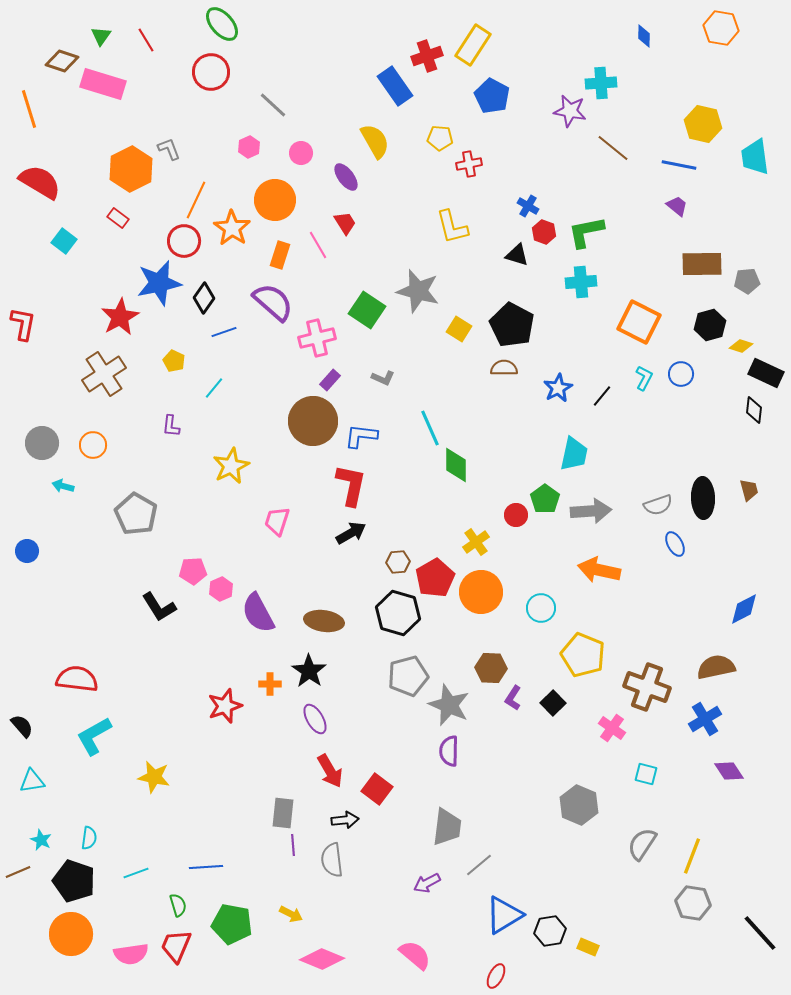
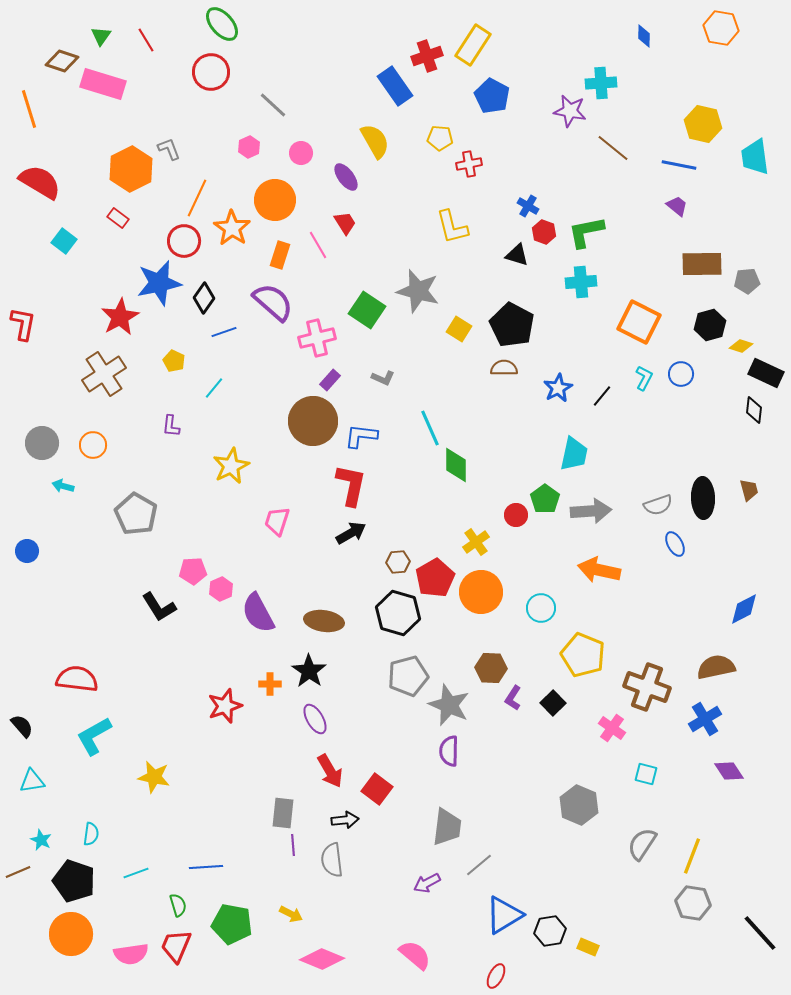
orange line at (196, 200): moved 1 px right, 2 px up
cyan semicircle at (89, 838): moved 2 px right, 4 px up
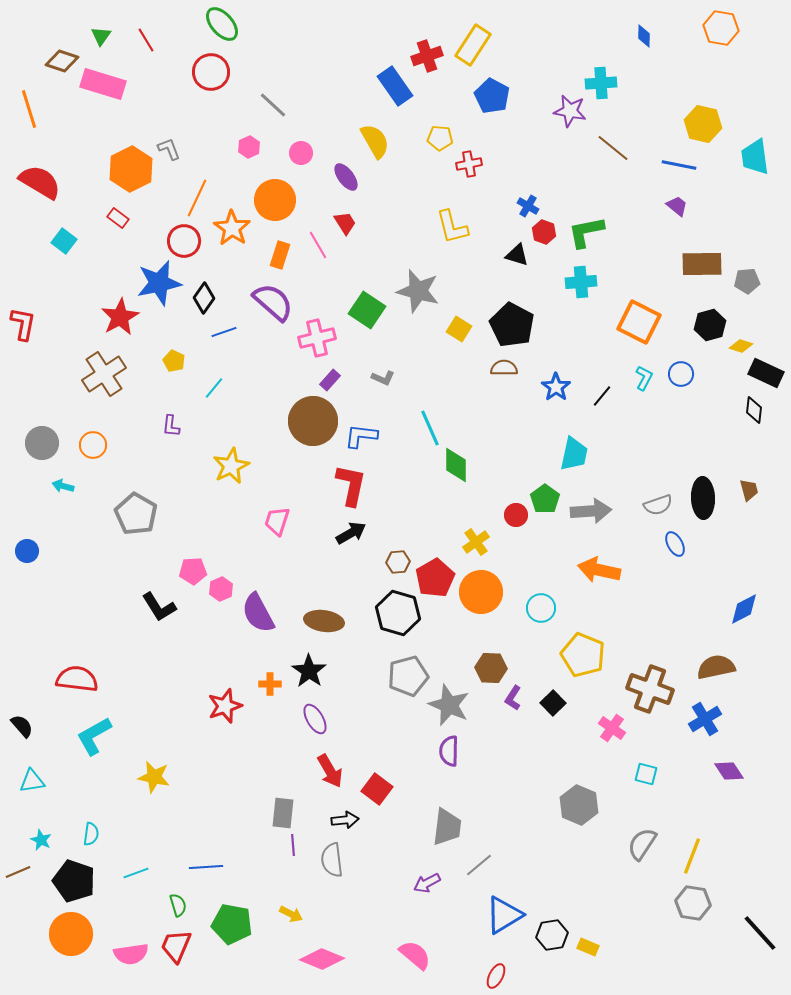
blue star at (558, 388): moved 2 px left, 1 px up; rotated 8 degrees counterclockwise
brown cross at (647, 687): moved 3 px right, 2 px down
black hexagon at (550, 931): moved 2 px right, 4 px down
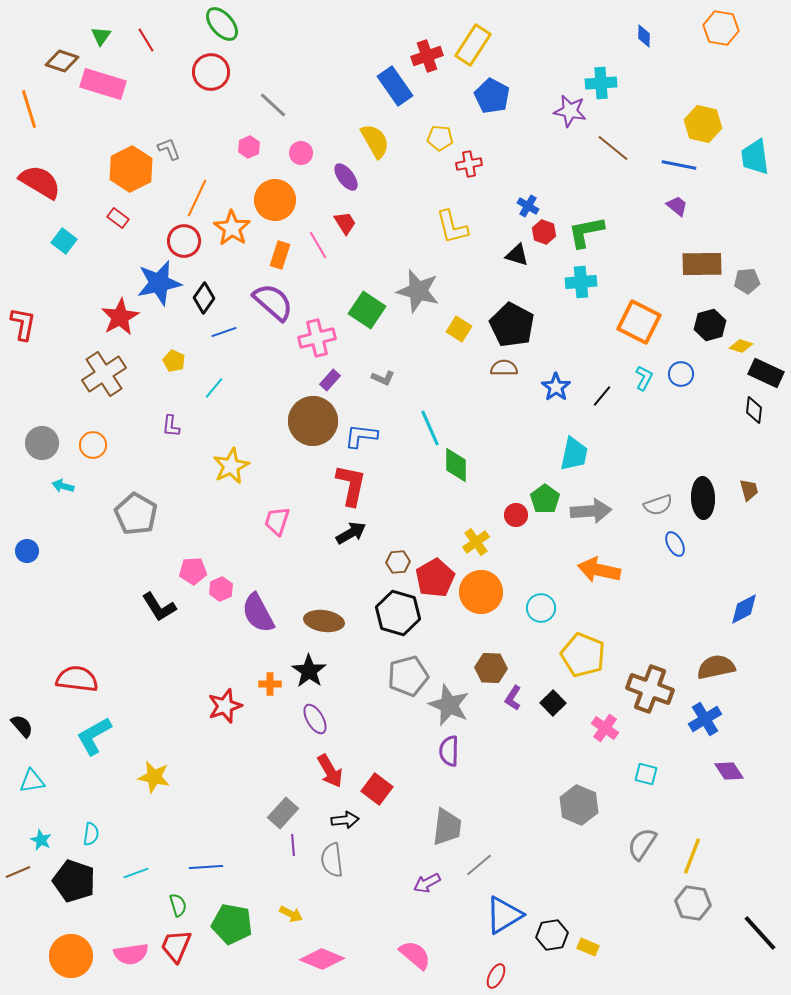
pink cross at (612, 728): moved 7 px left
gray rectangle at (283, 813): rotated 36 degrees clockwise
orange circle at (71, 934): moved 22 px down
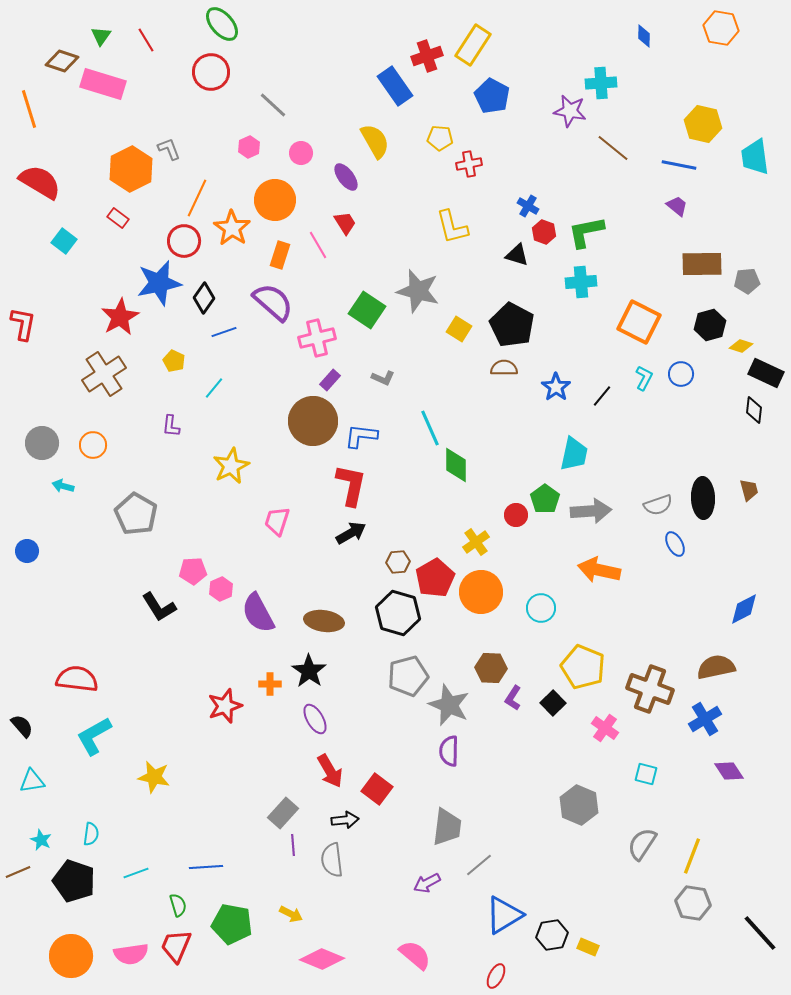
yellow pentagon at (583, 655): moved 12 px down
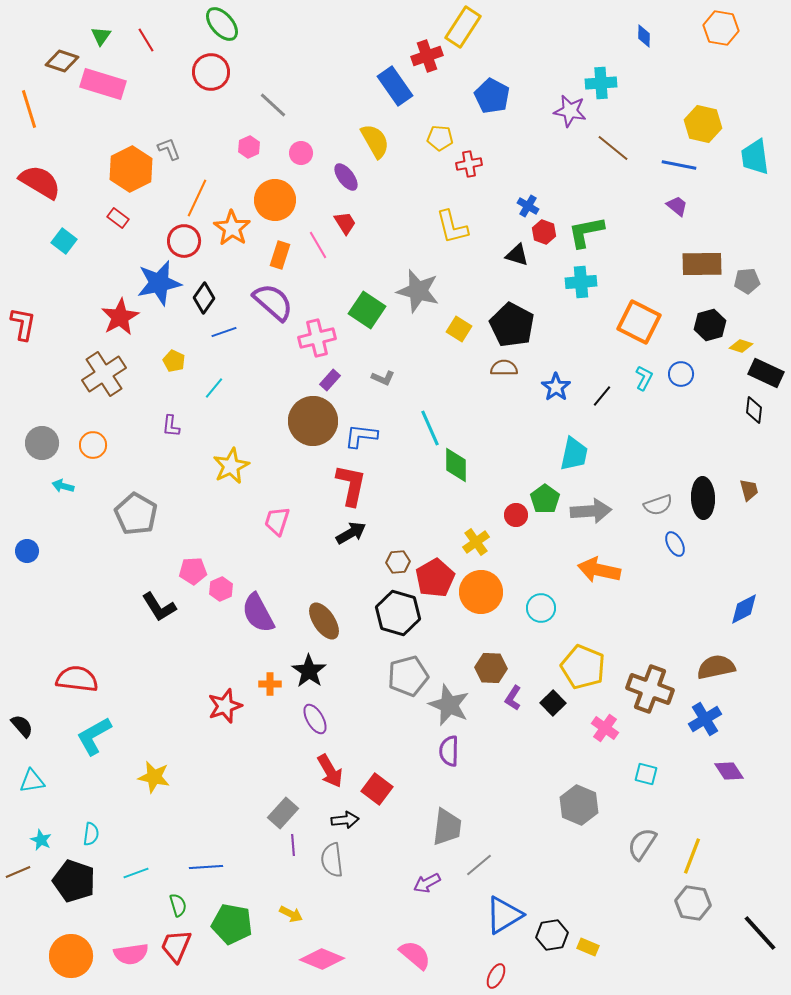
yellow rectangle at (473, 45): moved 10 px left, 18 px up
brown ellipse at (324, 621): rotated 48 degrees clockwise
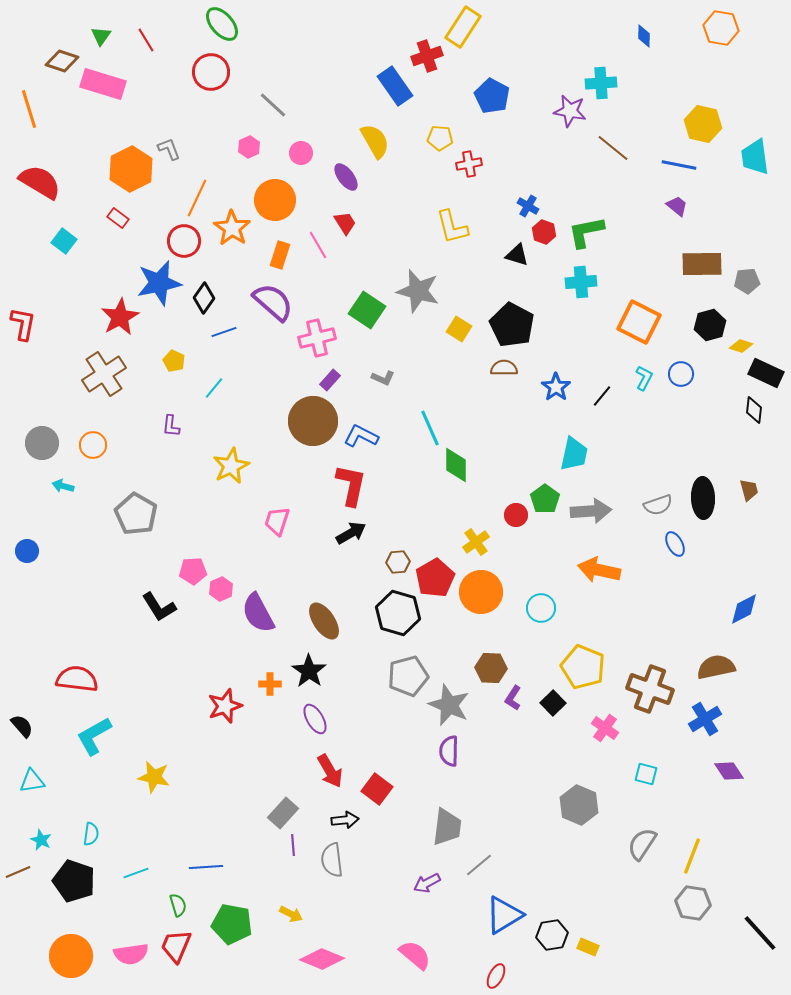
blue L-shape at (361, 436): rotated 20 degrees clockwise
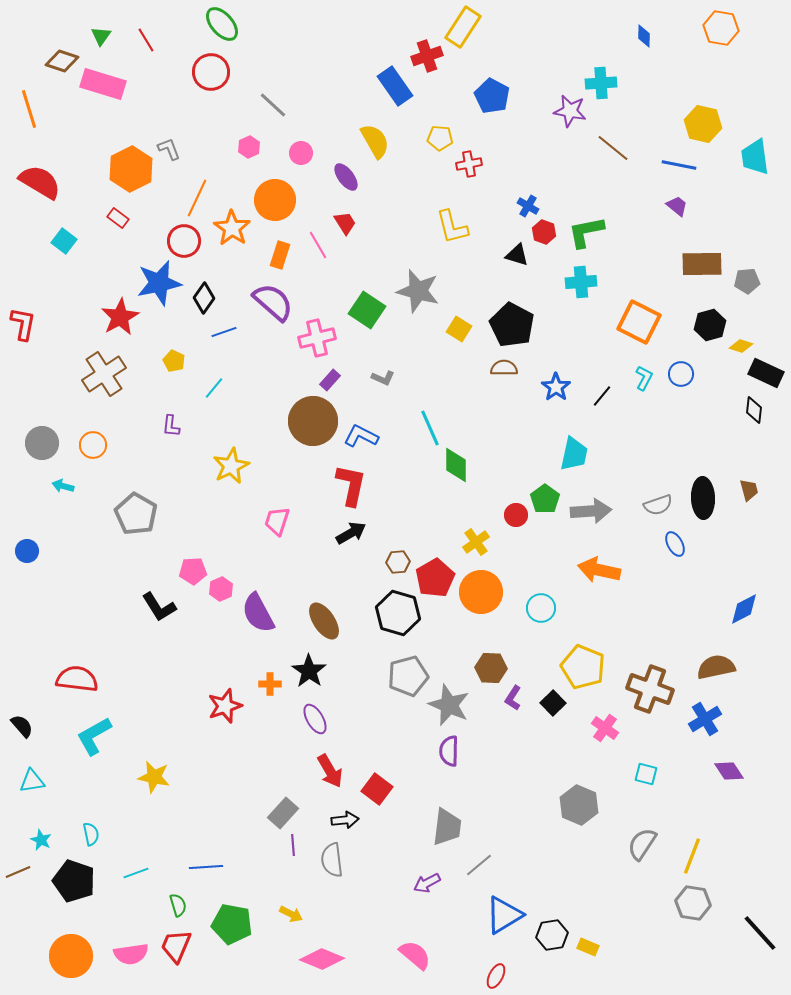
cyan semicircle at (91, 834): rotated 20 degrees counterclockwise
